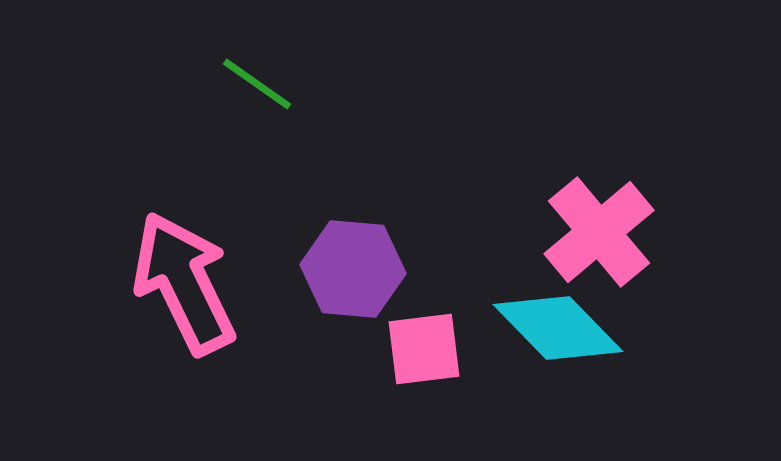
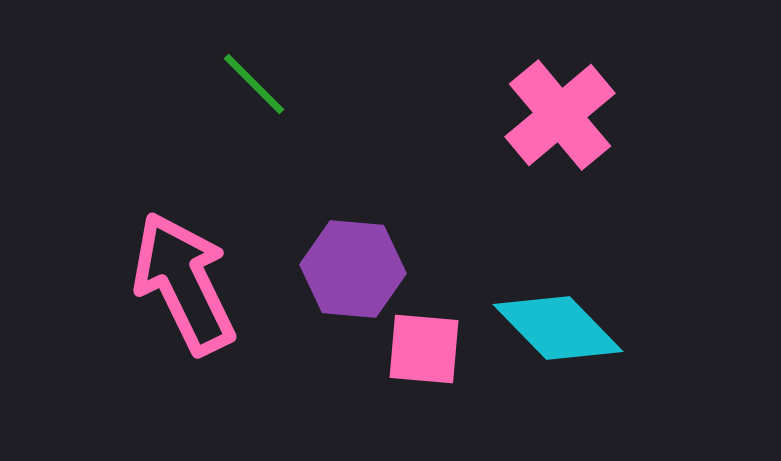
green line: moved 3 px left; rotated 10 degrees clockwise
pink cross: moved 39 px left, 117 px up
pink square: rotated 12 degrees clockwise
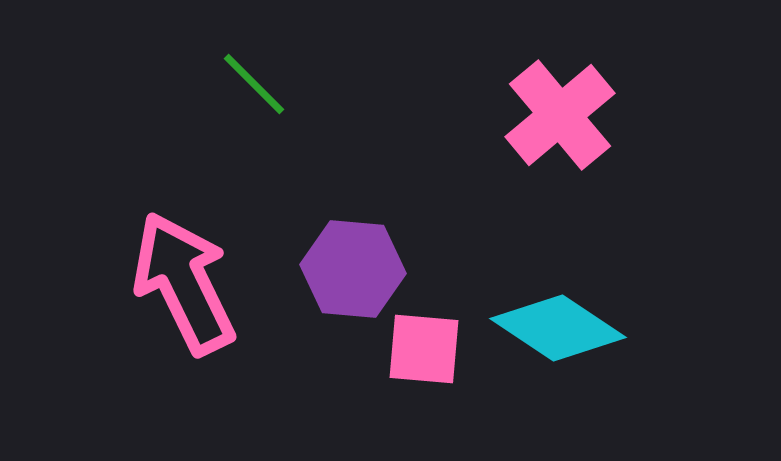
cyan diamond: rotated 12 degrees counterclockwise
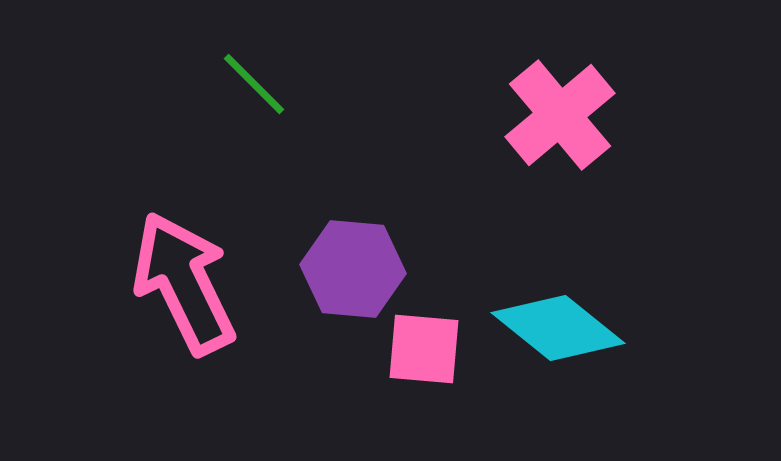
cyan diamond: rotated 5 degrees clockwise
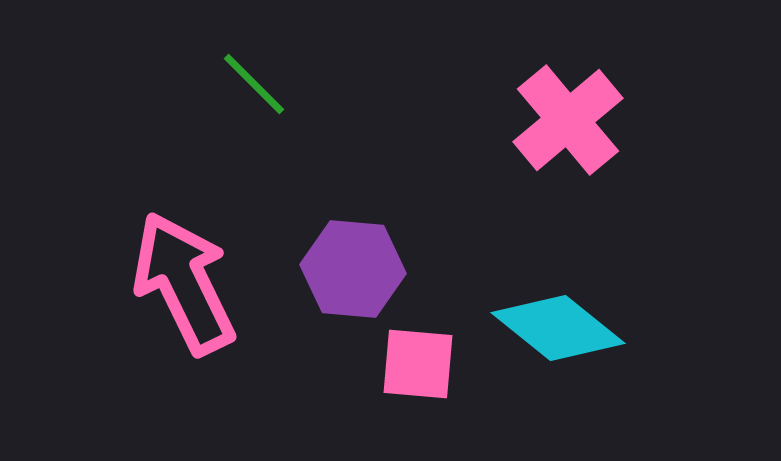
pink cross: moved 8 px right, 5 px down
pink square: moved 6 px left, 15 px down
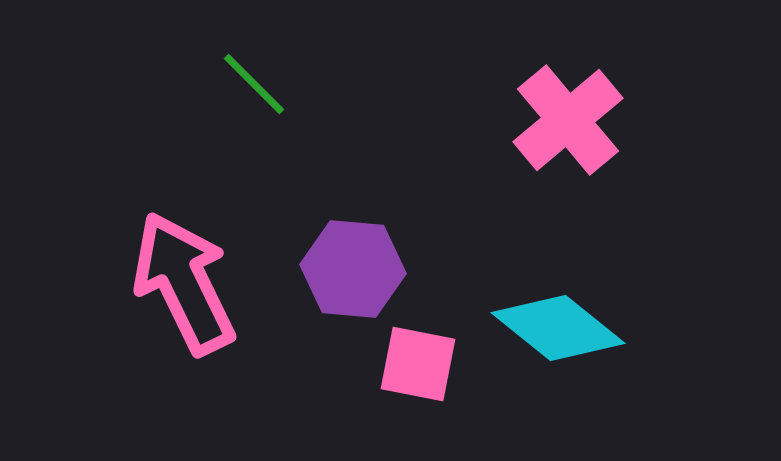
pink square: rotated 6 degrees clockwise
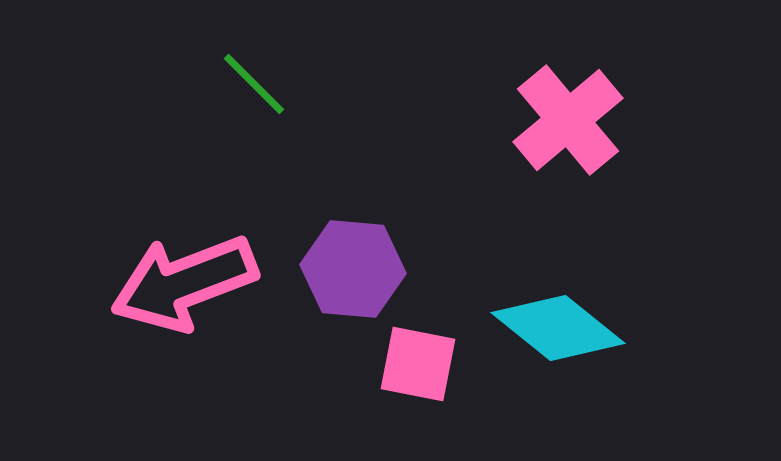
pink arrow: rotated 85 degrees counterclockwise
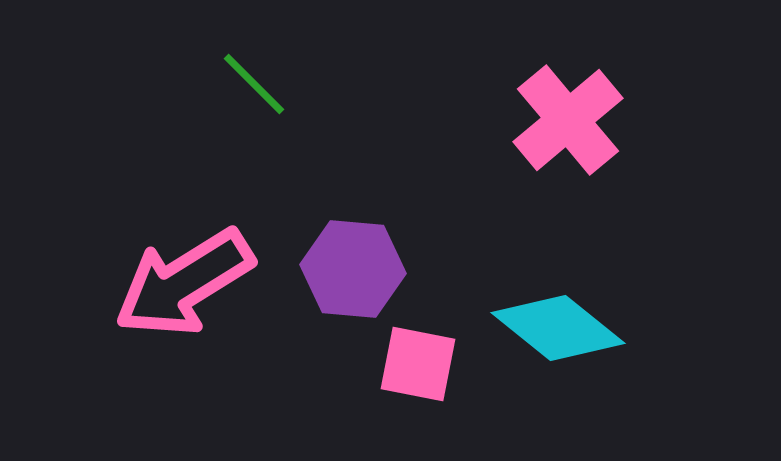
pink arrow: rotated 11 degrees counterclockwise
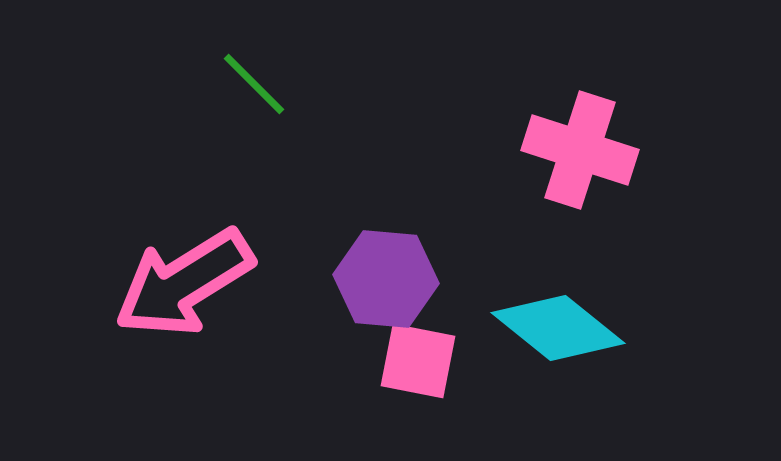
pink cross: moved 12 px right, 30 px down; rotated 32 degrees counterclockwise
purple hexagon: moved 33 px right, 10 px down
pink square: moved 3 px up
